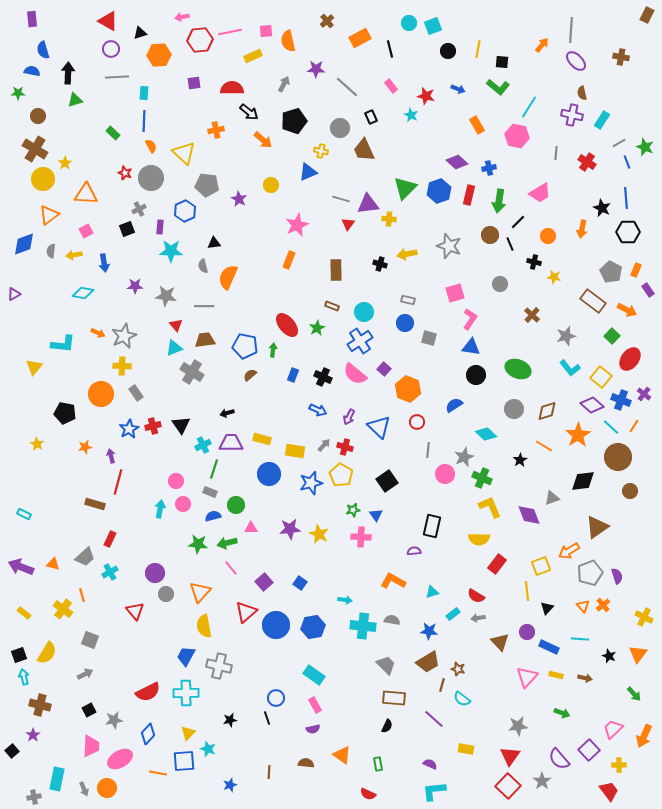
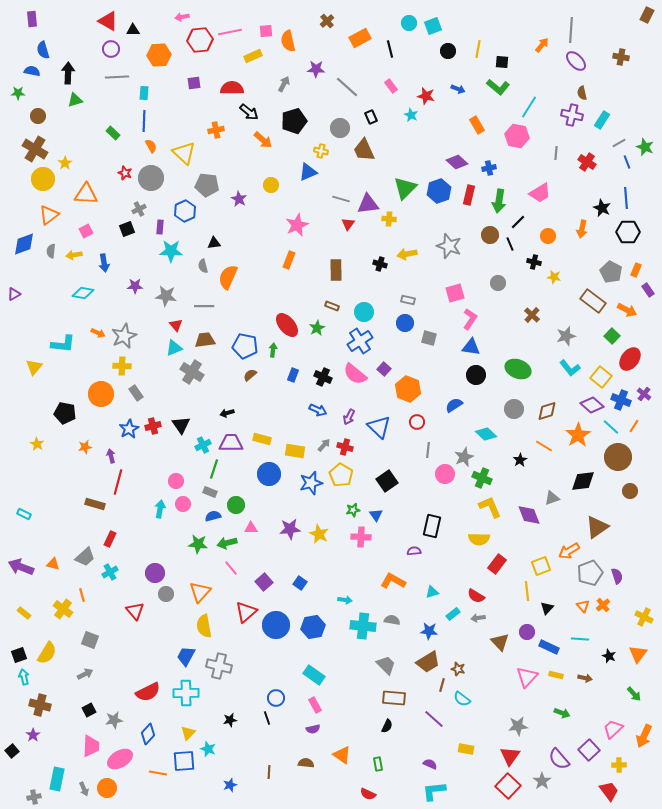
black triangle at (140, 33): moved 7 px left, 3 px up; rotated 16 degrees clockwise
gray circle at (500, 284): moved 2 px left, 1 px up
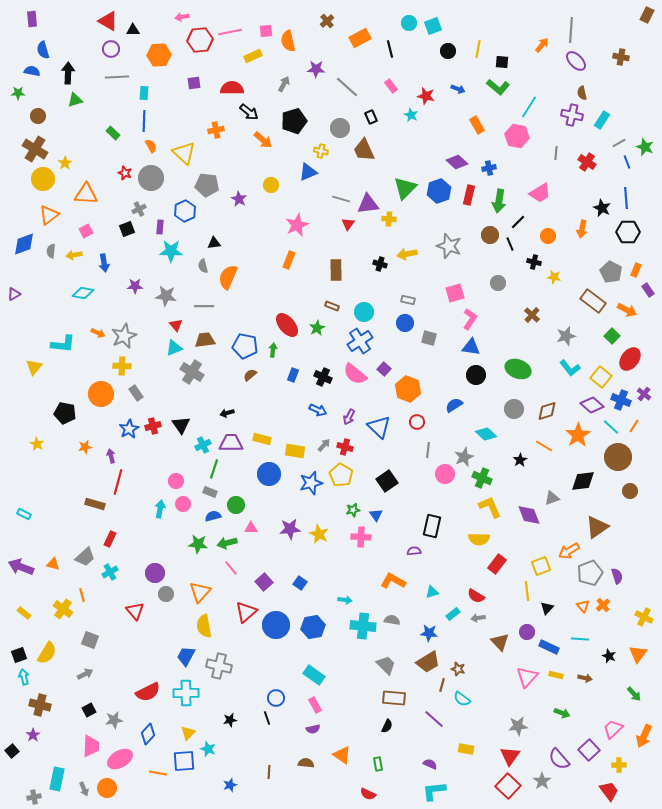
blue star at (429, 631): moved 2 px down
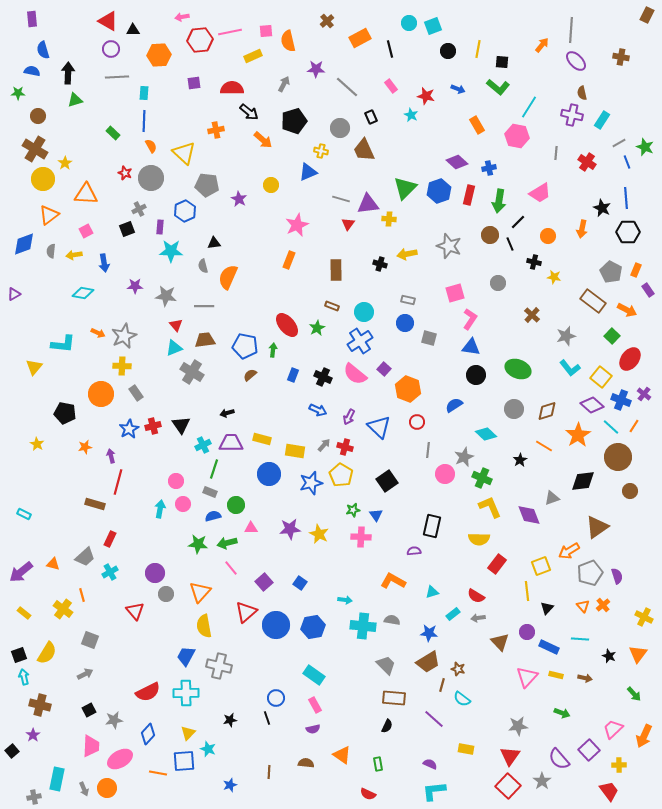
purple arrow at (21, 567): moved 5 px down; rotated 60 degrees counterclockwise
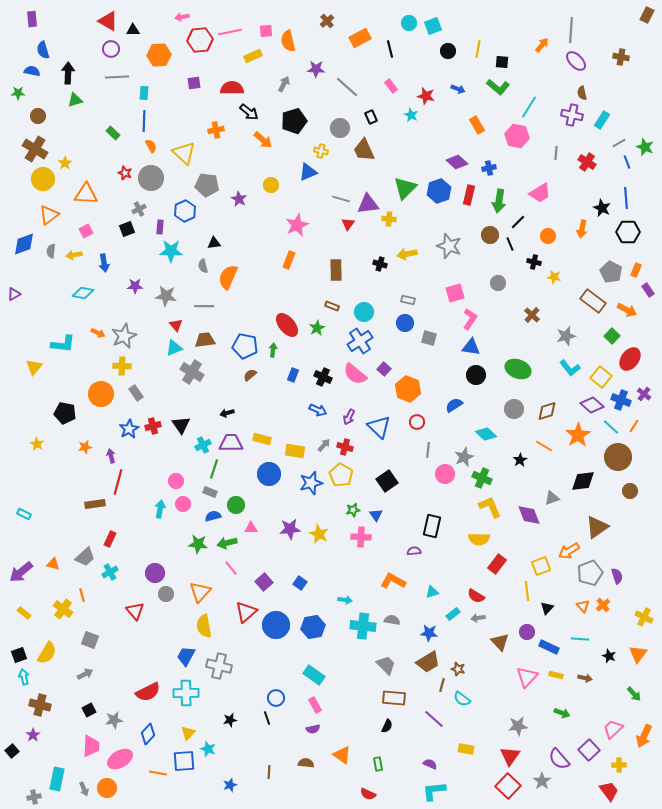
brown rectangle at (95, 504): rotated 24 degrees counterclockwise
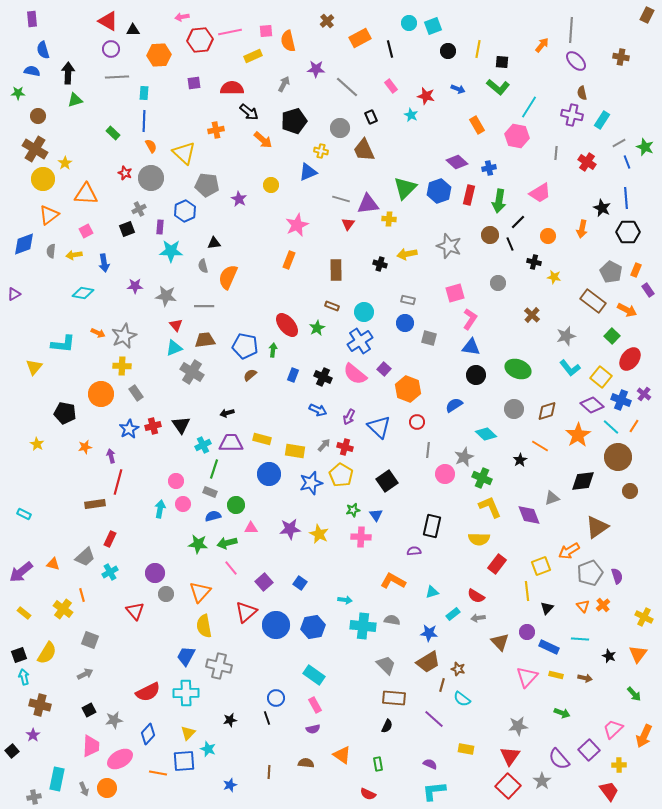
orange line at (544, 446): moved 4 px left
